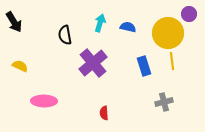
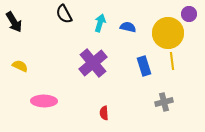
black semicircle: moved 1 px left, 21 px up; rotated 18 degrees counterclockwise
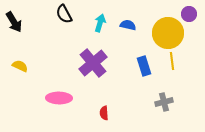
blue semicircle: moved 2 px up
pink ellipse: moved 15 px right, 3 px up
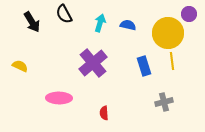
black arrow: moved 18 px right
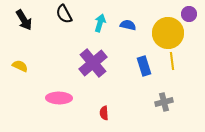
black arrow: moved 8 px left, 2 px up
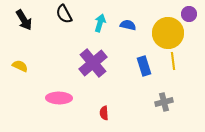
yellow line: moved 1 px right
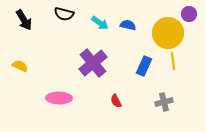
black semicircle: rotated 48 degrees counterclockwise
cyan arrow: rotated 108 degrees clockwise
blue rectangle: rotated 42 degrees clockwise
red semicircle: moved 12 px right, 12 px up; rotated 24 degrees counterclockwise
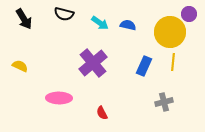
black arrow: moved 1 px up
yellow circle: moved 2 px right, 1 px up
yellow line: moved 1 px down; rotated 12 degrees clockwise
red semicircle: moved 14 px left, 12 px down
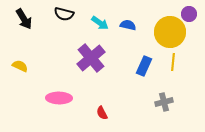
purple cross: moved 2 px left, 5 px up
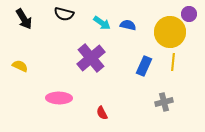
cyan arrow: moved 2 px right
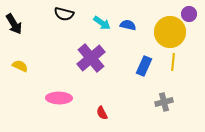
black arrow: moved 10 px left, 5 px down
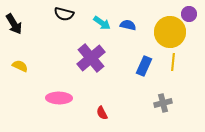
gray cross: moved 1 px left, 1 px down
